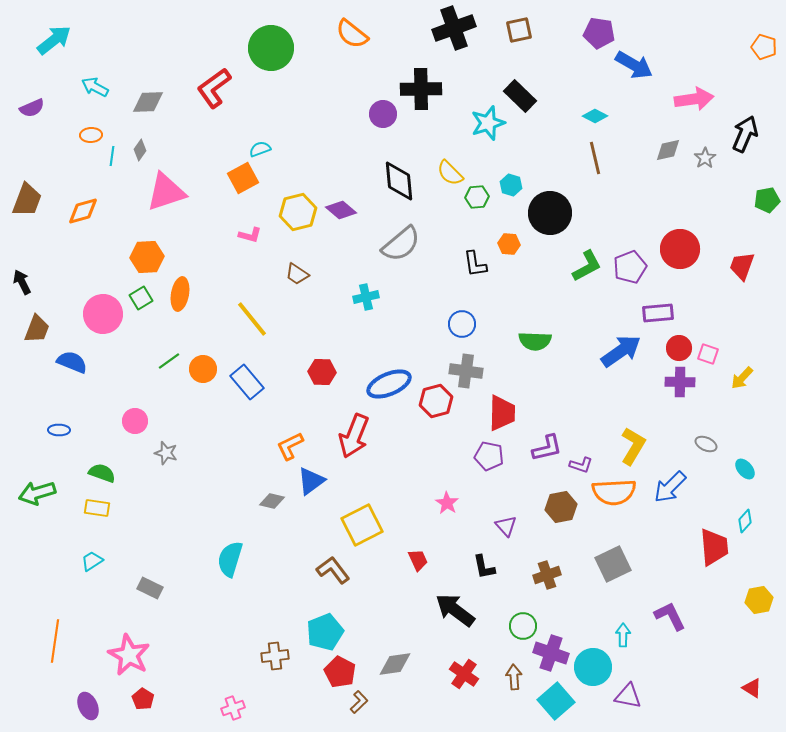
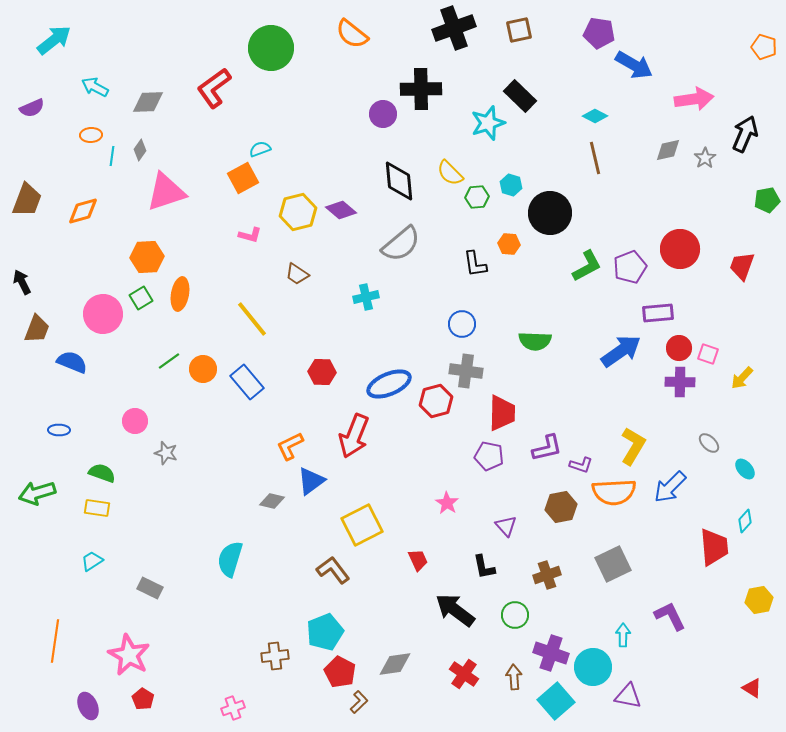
gray ellipse at (706, 444): moved 3 px right, 1 px up; rotated 20 degrees clockwise
green circle at (523, 626): moved 8 px left, 11 px up
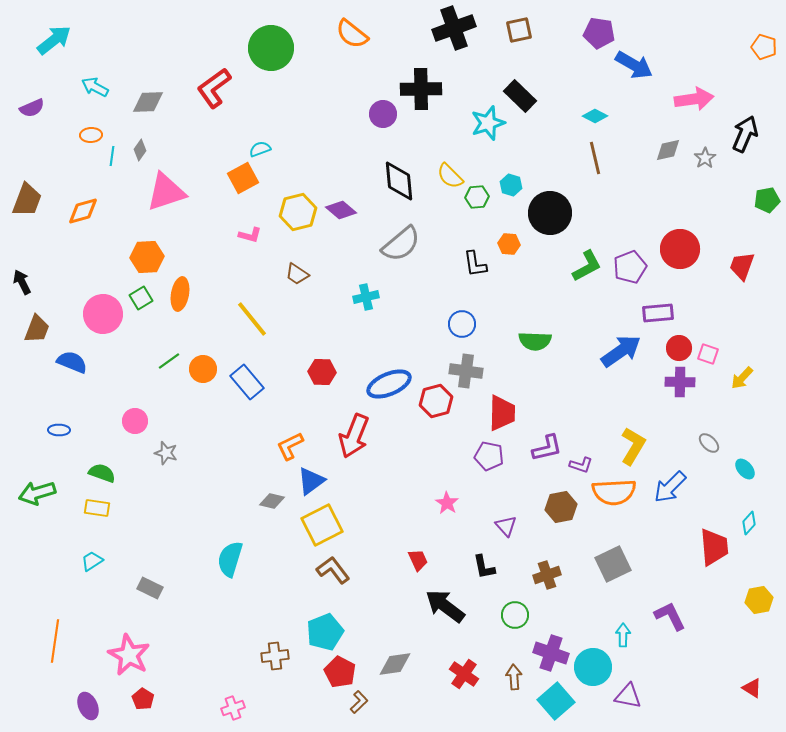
yellow semicircle at (450, 173): moved 3 px down
cyan diamond at (745, 521): moved 4 px right, 2 px down
yellow square at (362, 525): moved 40 px left
black arrow at (455, 610): moved 10 px left, 4 px up
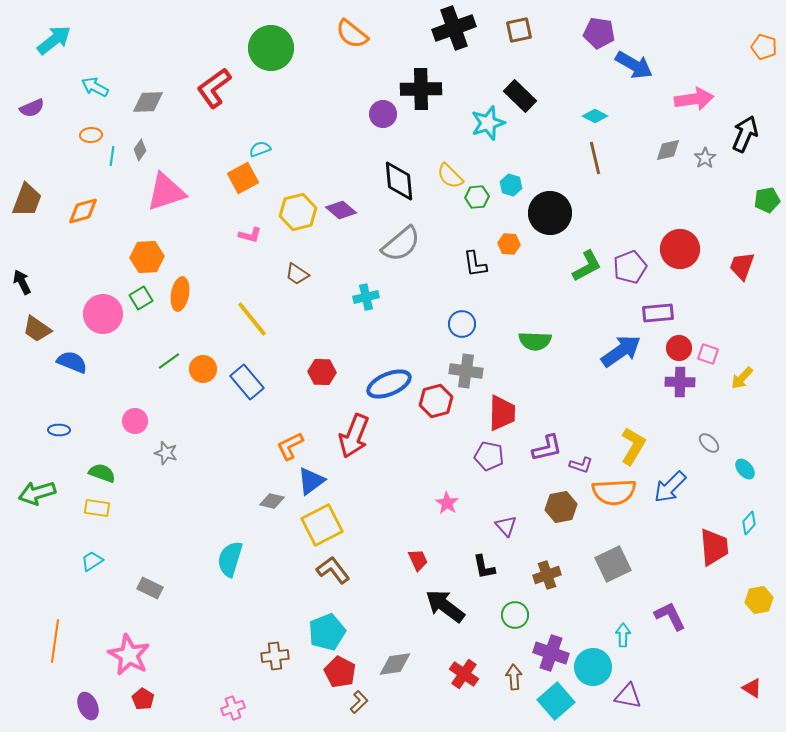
brown trapezoid at (37, 329): rotated 104 degrees clockwise
cyan pentagon at (325, 632): moved 2 px right
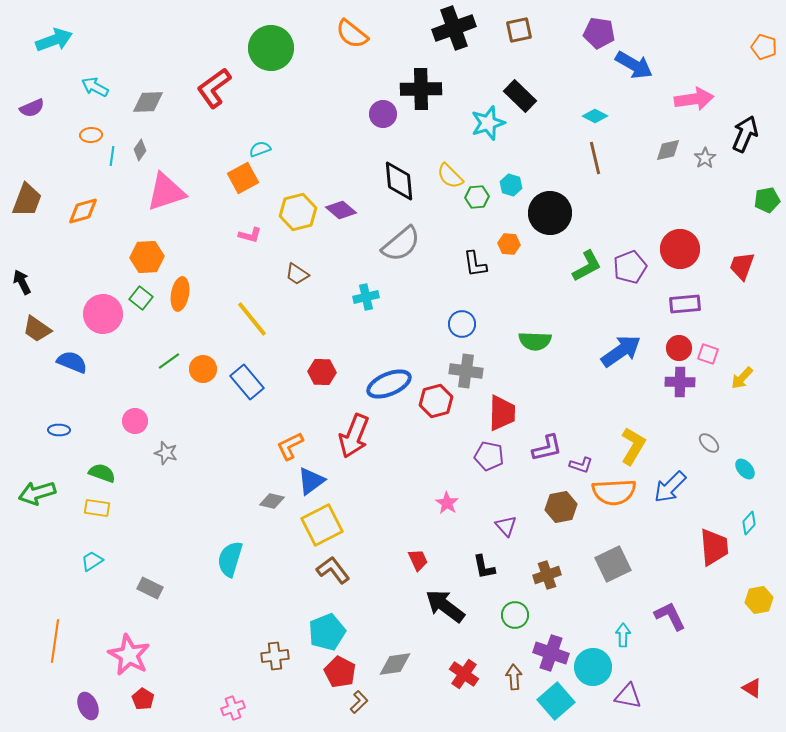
cyan arrow at (54, 40): rotated 18 degrees clockwise
green square at (141, 298): rotated 20 degrees counterclockwise
purple rectangle at (658, 313): moved 27 px right, 9 px up
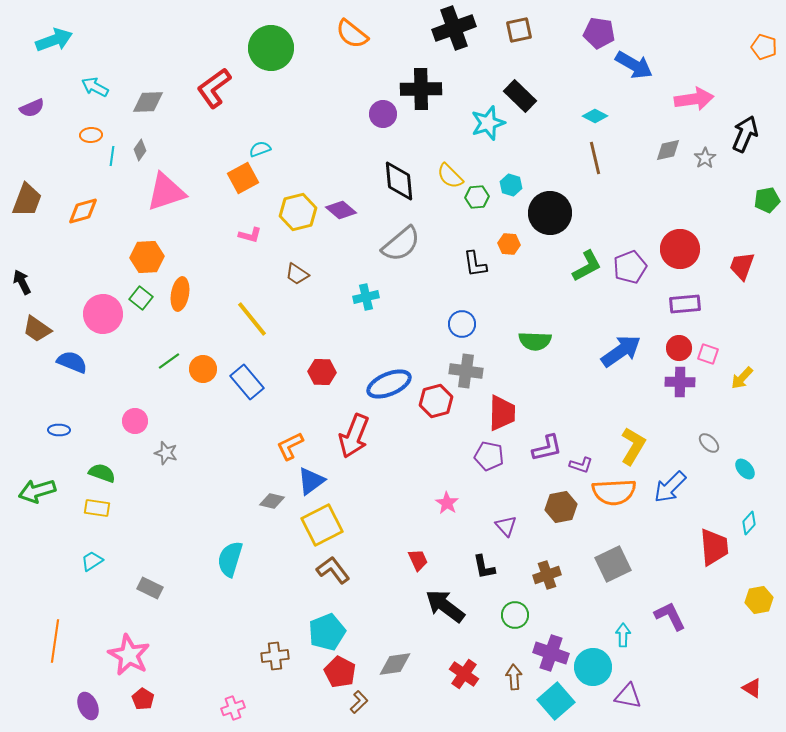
green arrow at (37, 493): moved 2 px up
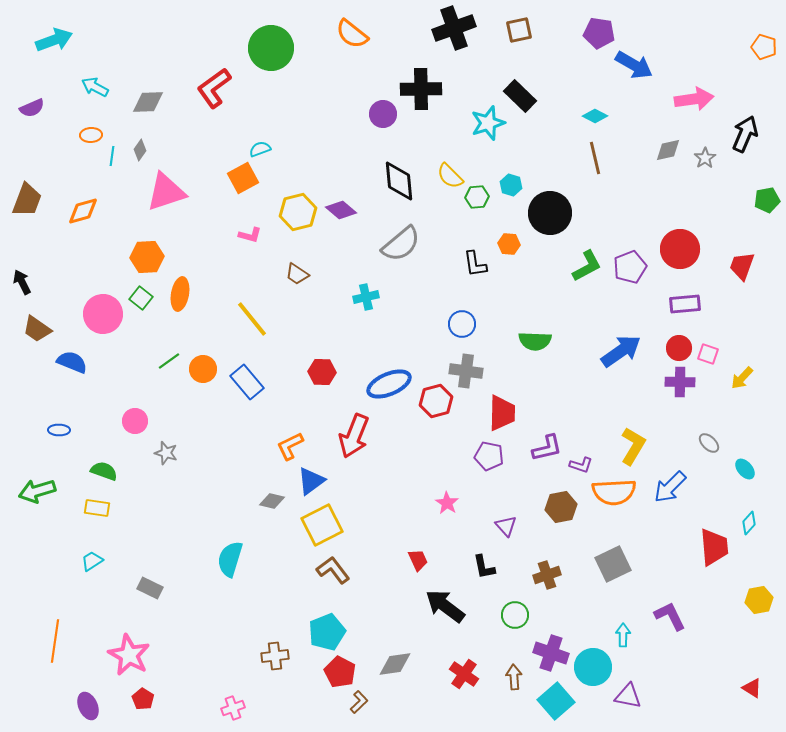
green semicircle at (102, 473): moved 2 px right, 2 px up
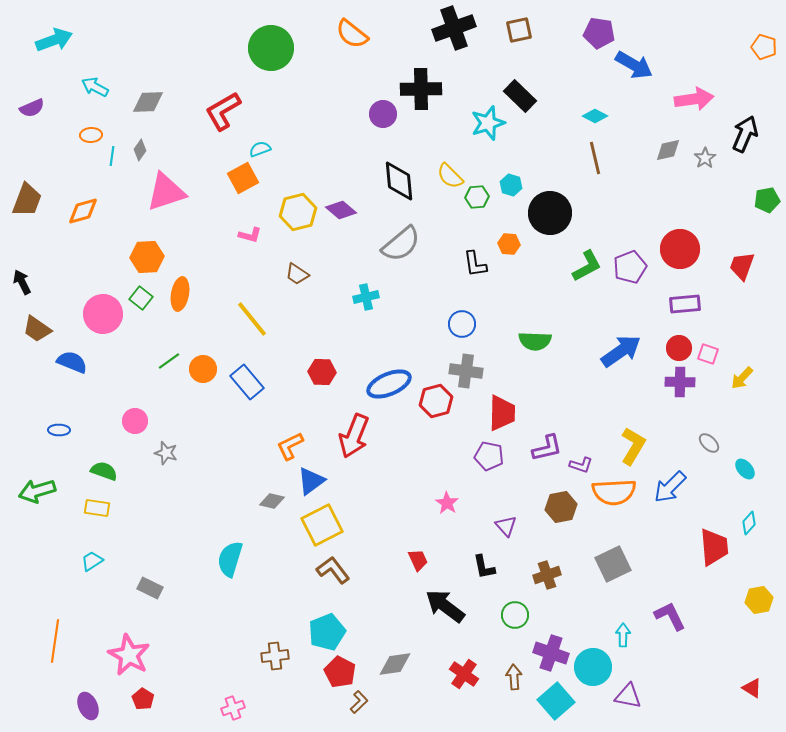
red L-shape at (214, 88): moved 9 px right, 23 px down; rotated 6 degrees clockwise
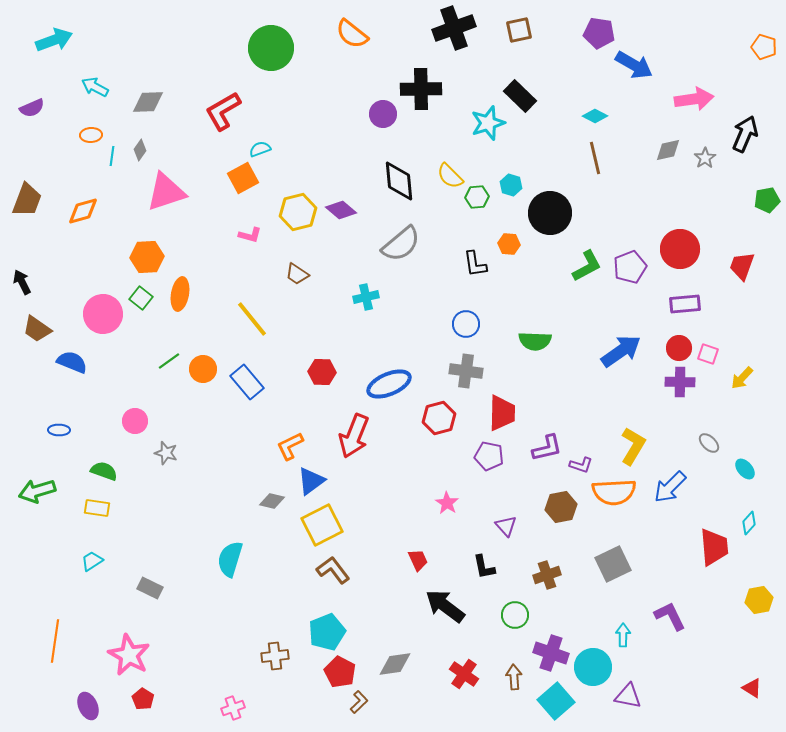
blue circle at (462, 324): moved 4 px right
red hexagon at (436, 401): moved 3 px right, 17 px down
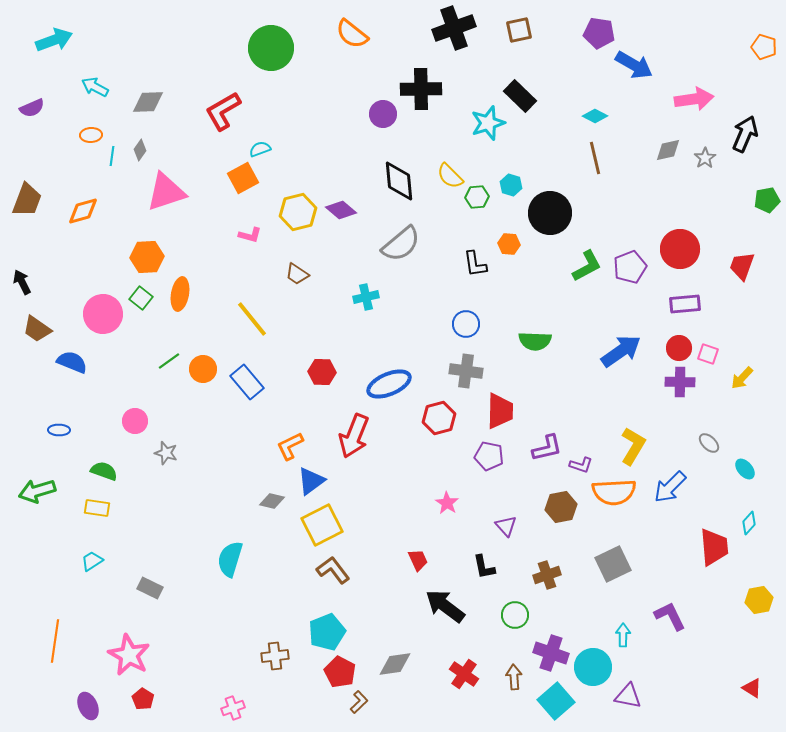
red trapezoid at (502, 413): moved 2 px left, 2 px up
